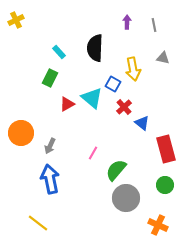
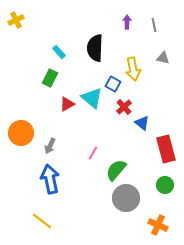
yellow line: moved 4 px right, 2 px up
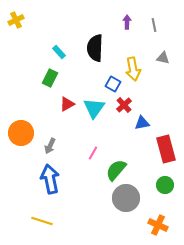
cyan triangle: moved 2 px right, 10 px down; rotated 25 degrees clockwise
red cross: moved 2 px up
blue triangle: rotated 49 degrees counterclockwise
yellow line: rotated 20 degrees counterclockwise
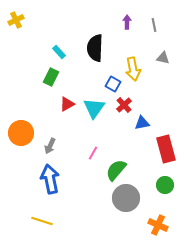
green rectangle: moved 1 px right, 1 px up
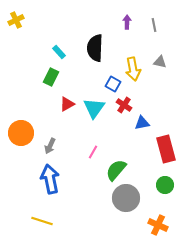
gray triangle: moved 3 px left, 4 px down
red cross: rotated 14 degrees counterclockwise
pink line: moved 1 px up
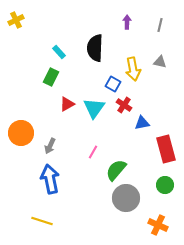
gray line: moved 6 px right; rotated 24 degrees clockwise
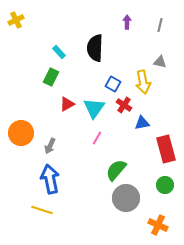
yellow arrow: moved 10 px right, 13 px down
pink line: moved 4 px right, 14 px up
yellow line: moved 11 px up
